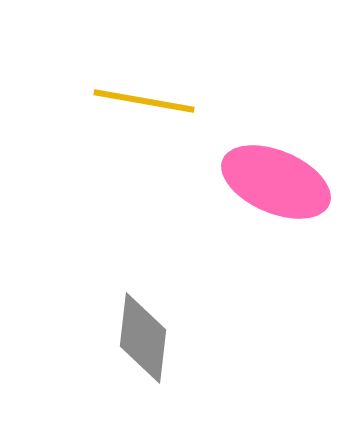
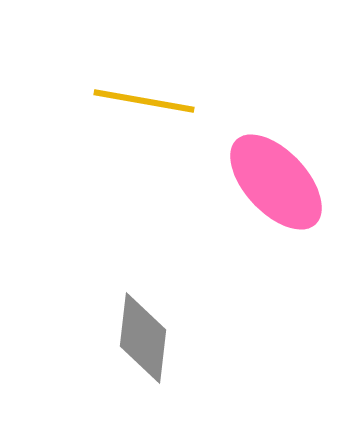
pink ellipse: rotated 24 degrees clockwise
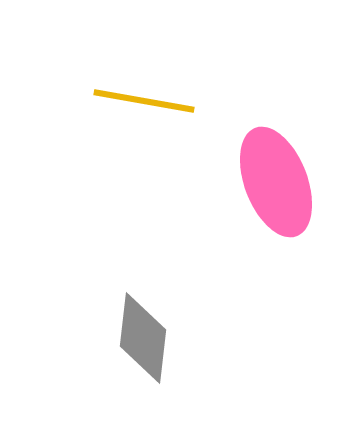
pink ellipse: rotated 22 degrees clockwise
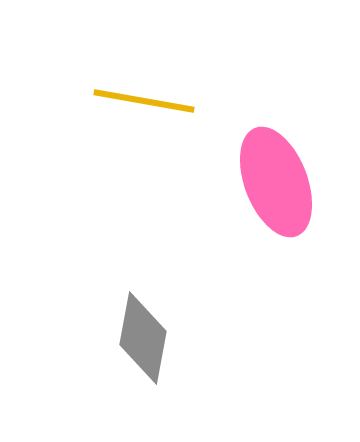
gray diamond: rotated 4 degrees clockwise
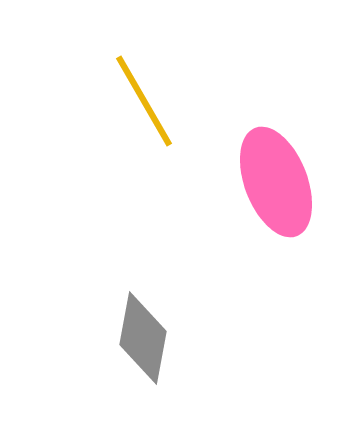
yellow line: rotated 50 degrees clockwise
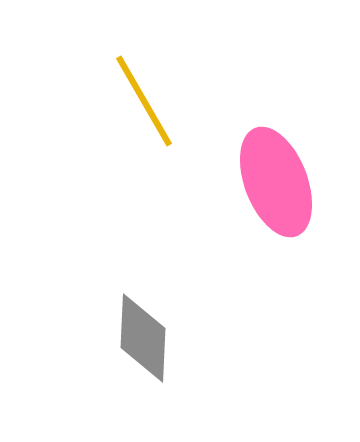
gray diamond: rotated 8 degrees counterclockwise
